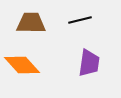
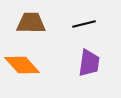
black line: moved 4 px right, 4 px down
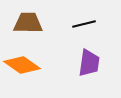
brown trapezoid: moved 3 px left
orange diamond: rotated 12 degrees counterclockwise
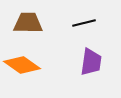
black line: moved 1 px up
purple trapezoid: moved 2 px right, 1 px up
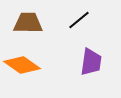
black line: moved 5 px left, 3 px up; rotated 25 degrees counterclockwise
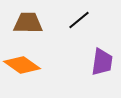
purple trapezoid: moved 11 px right
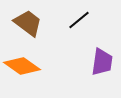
brown trapezoid: rotated 36 degrees clockwise
orange diamond: moved 1 px down
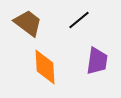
purple trapezoid: moved 5 px left, 1 px up
orange diamond: moved 23 px right, 1 px down; rotated 51 degrees clockwise
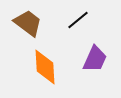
black line: moved 1 px left
purple trapezoid: moved 2 px left, 2 px up; rotated 16 degrees clockwise
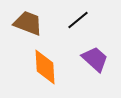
brown trapezoid: rotated 16 degrees counterclockwise
purple trapezoid: rotated 72 degrees counterclockwise
